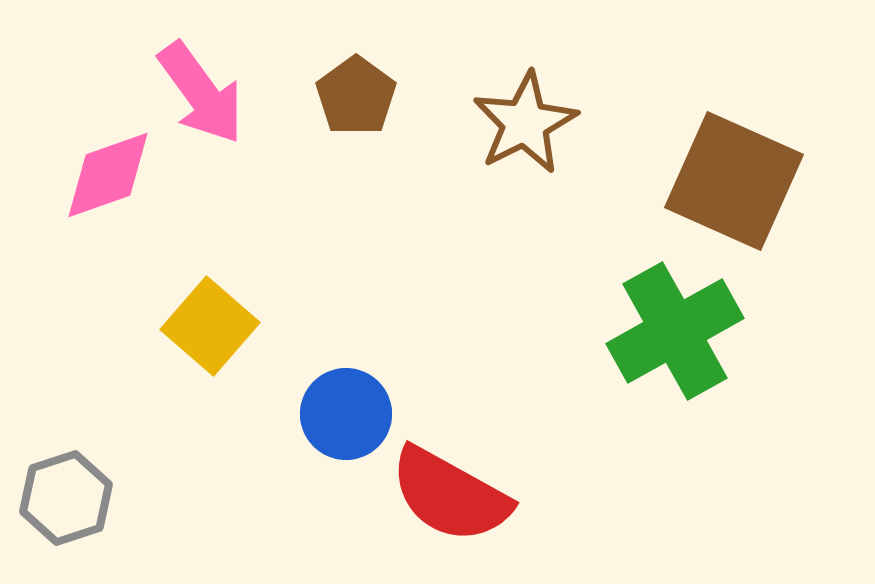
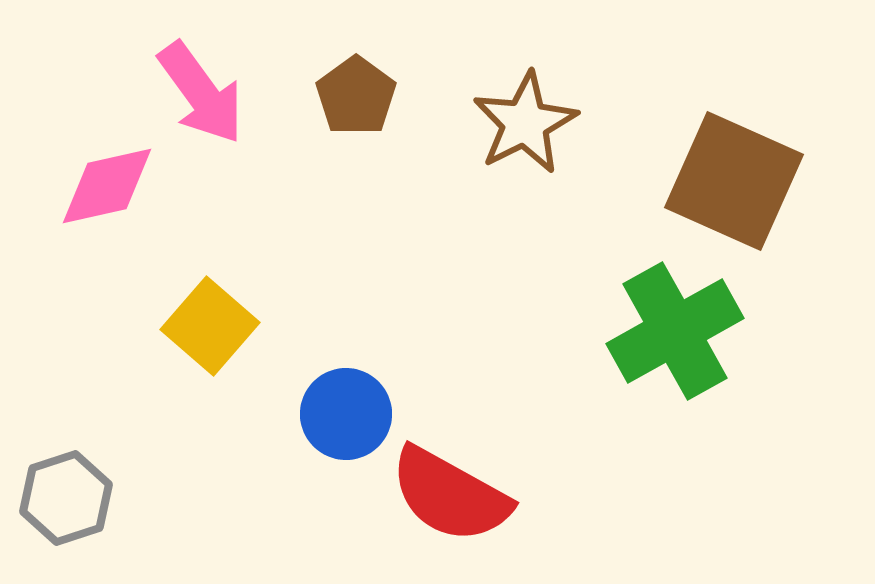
pink diamond: moved 1 px left, 11 px down; rotated 7 degrees clockwise
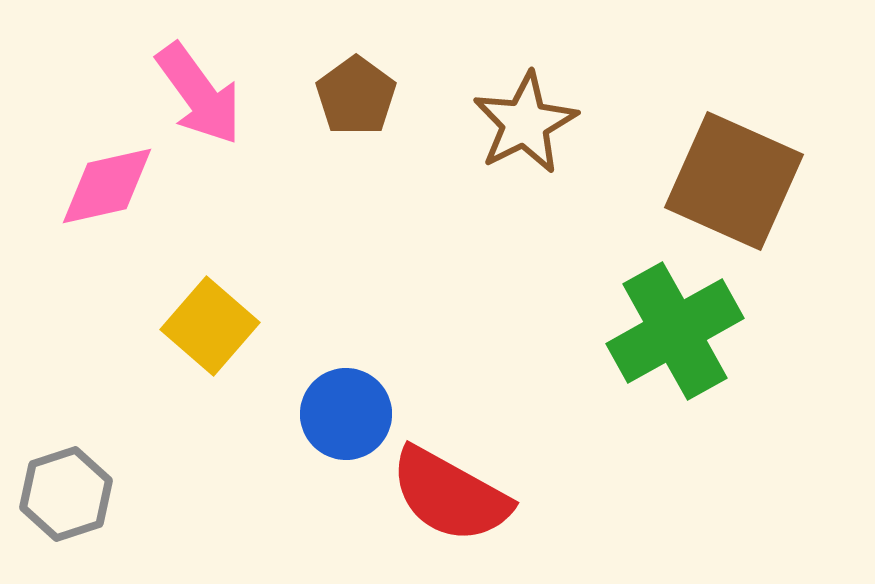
pink arrow: moved 2 px left, 1 px down
gray hexagon: moved 4 px up
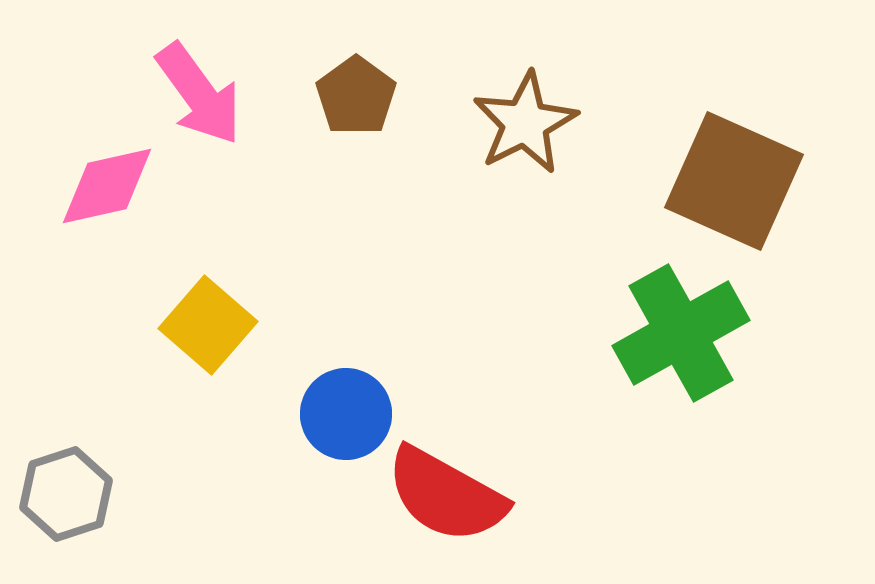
yellow square: moved 2 px left, 1 px up
green cross: moved 6 px right, 2 px down
red semicircle: moved 4 px left
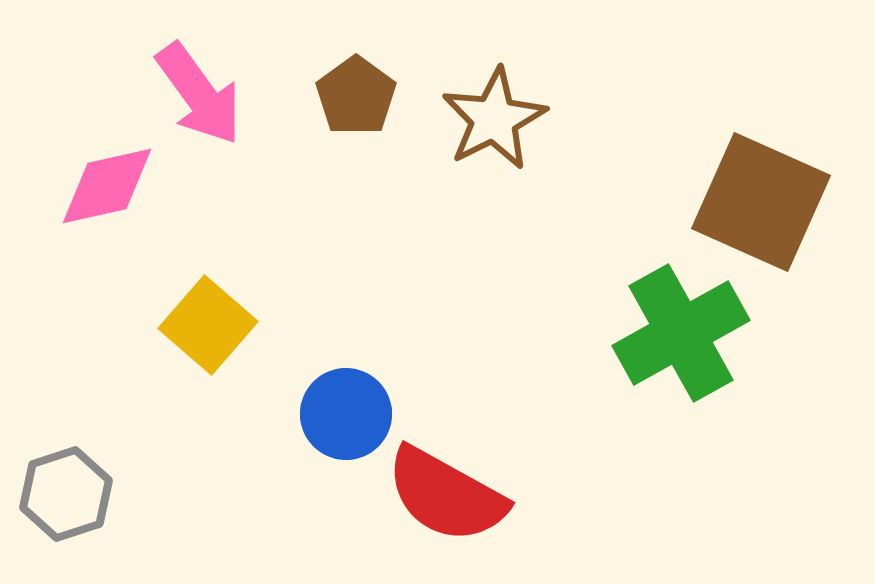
brown star: moved 31 px left, 4 px up
brown square: moved 27 px right, 21 px down
